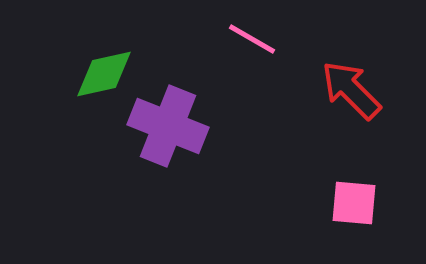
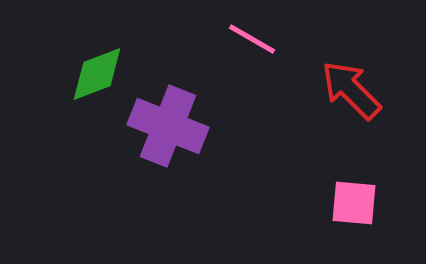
green diamond: moved 7 px left; rotated 8 degrees counterclockwise
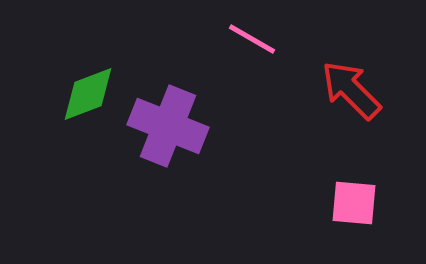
green diamond: moved 9 px left, 20 px down
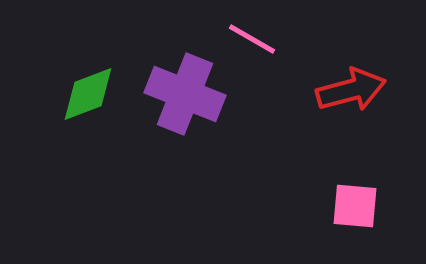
red arrow: rotated 120 degrees clockwise
purple cross: moved 17 px right, 32 px up
pink square: moved 1 px right, 3 px down
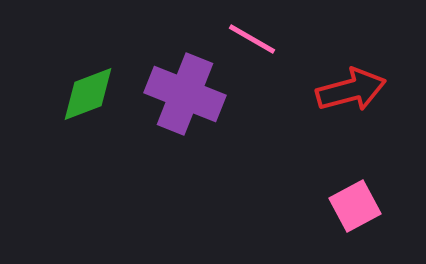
pink square: rotated 33 degrees counterclockwise
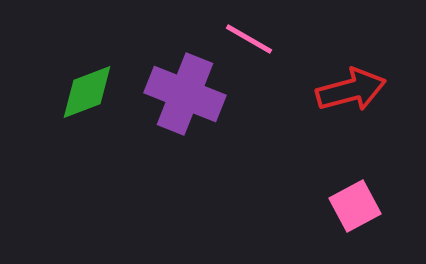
pink line: moved 3 px left
green diamond: moved 1 px left, 2 px up
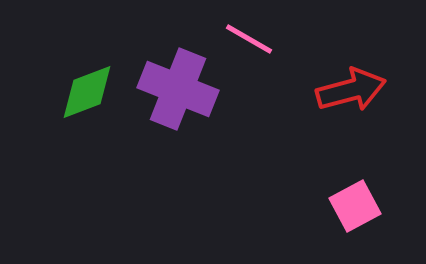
purple cross: moved 7 px left, 5 px up
